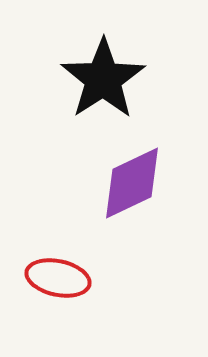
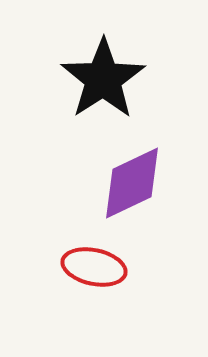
red ellipse: moved 36 px right, 11 px up
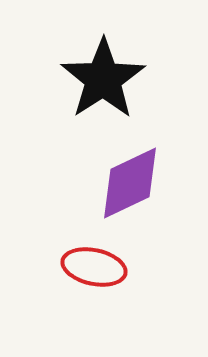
purple diamond: moved 2 px left
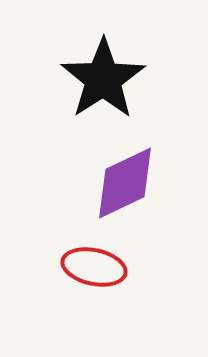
purple diamond: moved 5 px left
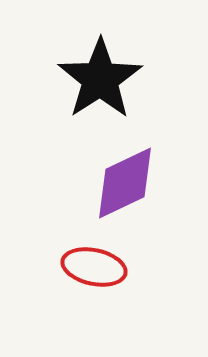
black star: moved 3 px left
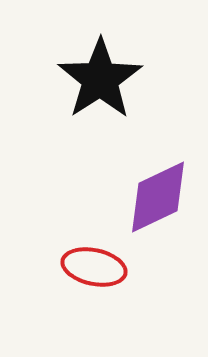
purple diamond: moved 33 px right, 14 px down
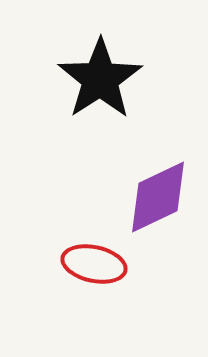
red ellipse: moved 3 px up
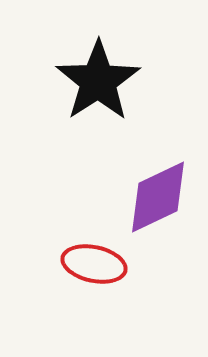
black star: moved 2 px left, 2 px down
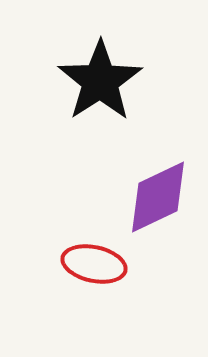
black star: moved 2 px right
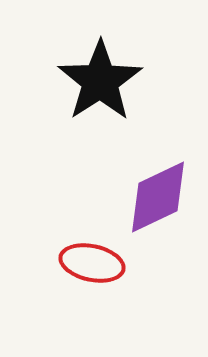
red ellipse: moved 2 px left, 1 px up
